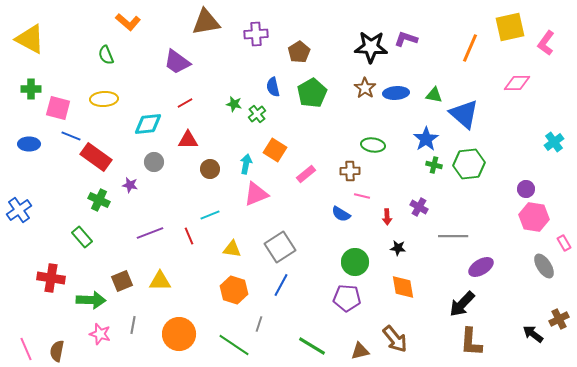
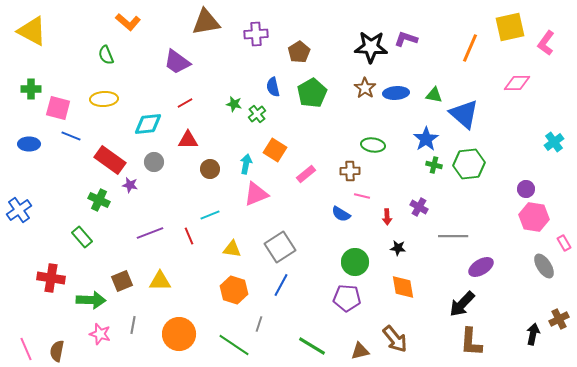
yellow triangle at (30, 39): moved 2 px right, 8 px up
red rectangle at (96, 157): moved 14 px right, 3 px down
black arrow at (533, 334): rotated 65 degrees clockwise
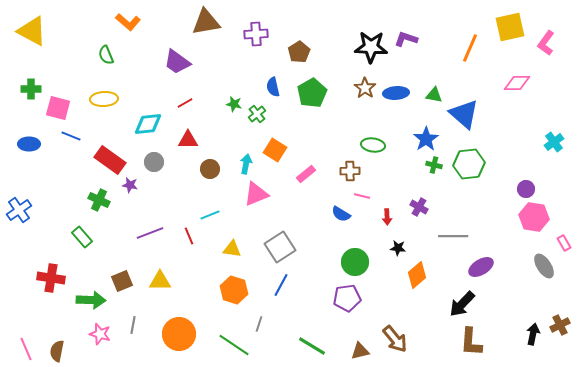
orange diamond at (403, 287): moved 14 px right, 12 px up; rotated 60 degrees clockwise
purple pentagon at (347, 298): rotated 12 degrees counterclockwise
brown cross at (559, 319): moved 1 px right, 6 px down
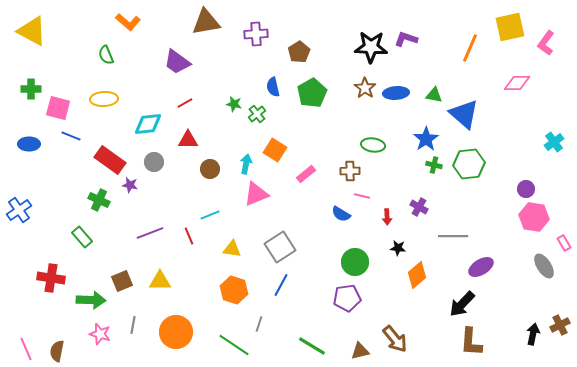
orange circle at (179, 334): moved 3 px left, 2 px up
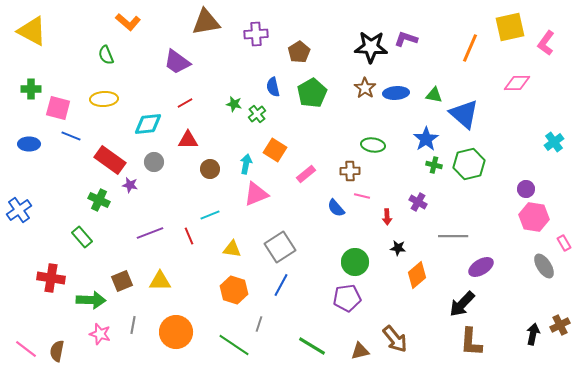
green hexagon at (469, 164): rotated 8 degrees counterclockwise
purple cross at (419, 207): moved 1 px left, 5 px up
blue semicircle at (341, 214): moved 5 px left, 6 px up; rotated 18 degrees clockwise
pink line at (26, 349): rotated 30 degrees counterclockwise
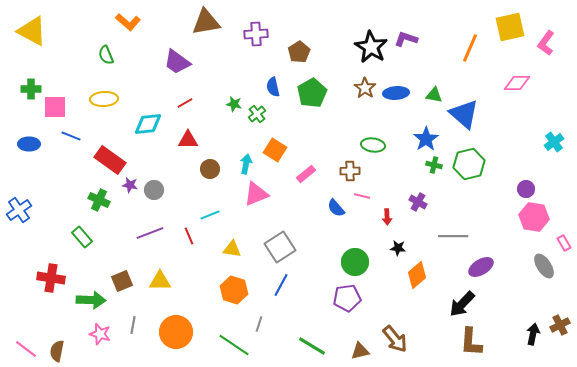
black star at (371, 47): rotated 28 degrees clockwise
pink square at (58, 108): moved 3 px left, 1 px up; rotated 15 degrees counterclockwise
gray circle at (154, 162): moved 28 px down
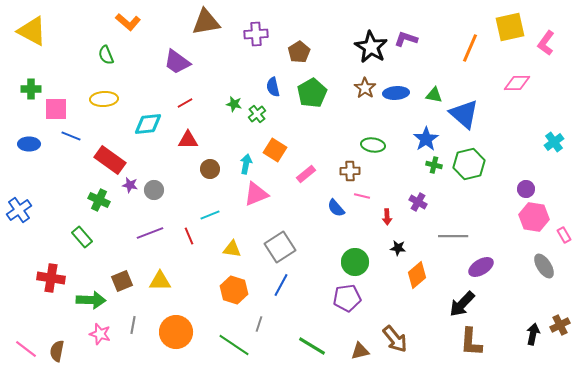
pink square at (55, 107): moved 1 px right, 2 px down
pink rectangle at (564, 243): moved 8 px up
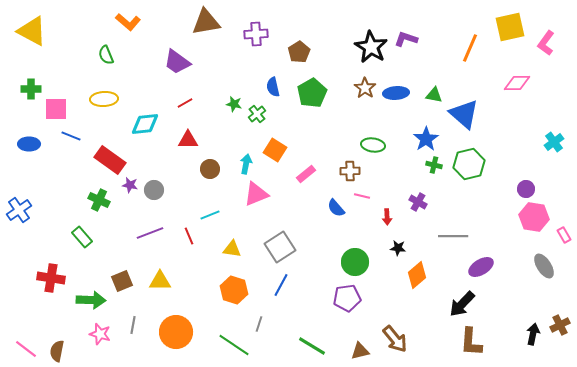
cyan diamond at (148, 124): moved 3 px left
